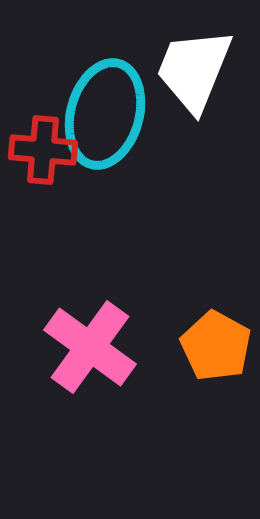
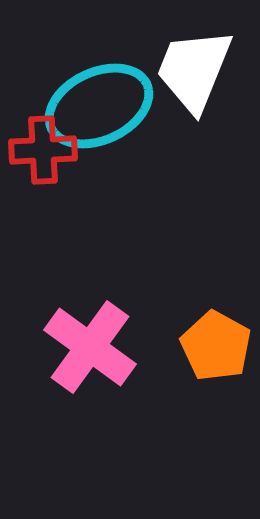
cyan ellipse: moved 6 px left, 8 px up; rotated 50 degrees clockwise
red cross: rotated 8 degrees counterclockwise
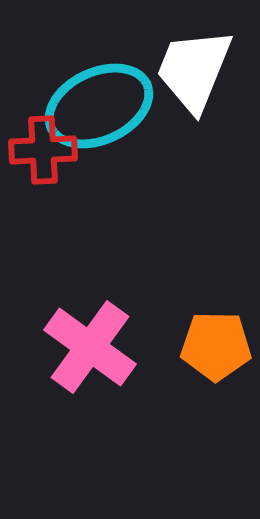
orange pentagon: rotated 28 degrees counterclockwise
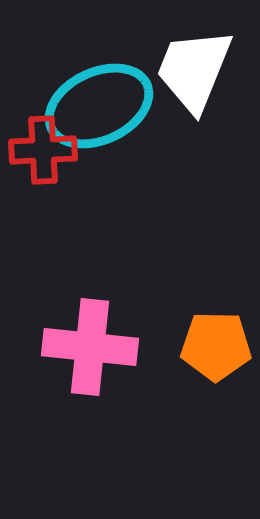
pink cross: rotated 30 degrees counterclockwise
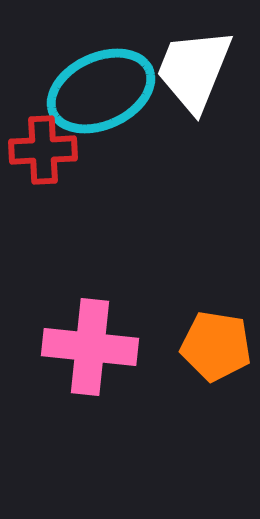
cyan ellipse: moved 2 px right, 15 px up
orange pentagon: rotated 8 degrees clockwise
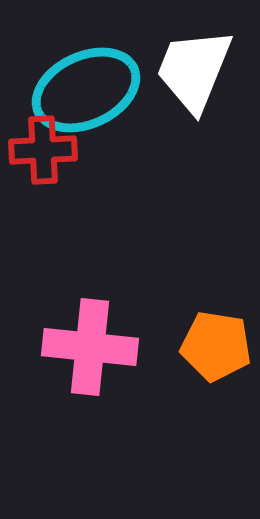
cyan ellipse: moved 15 px left, 1 px up
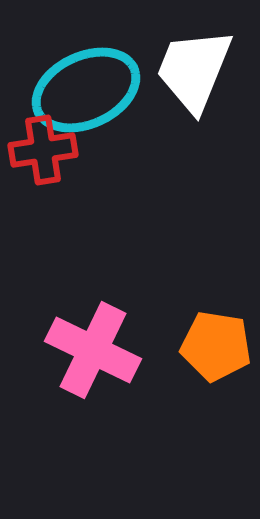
red cross: rotated 6 degrees counterclockwise
pink cross: moved 3 px right, 3 px down; rotated 20 degrees clockwise
